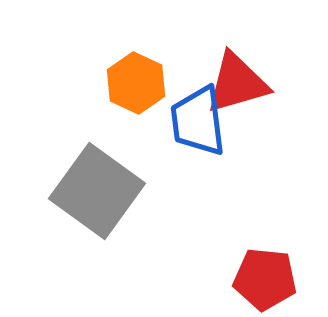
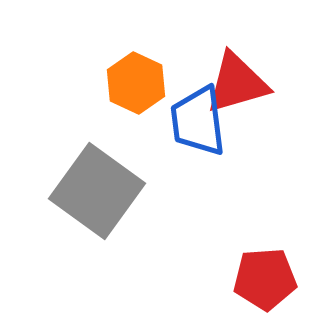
red pentagon: rotated 10 degrees counterclockwise
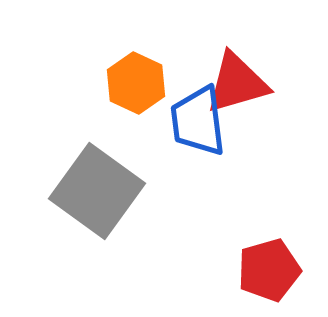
red pentagon: moved 4 px right, 9 px up; rotated 12 degrees counterclockwise
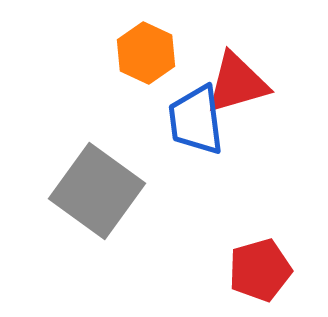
orange hexagon: moved 10 px right, 30 px up
blue trapezoid: moved 2 px left, 1 px up
red pentagon: moved 9 px left
